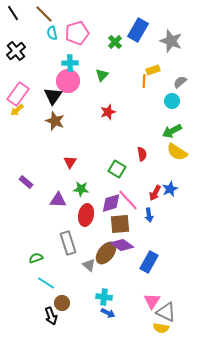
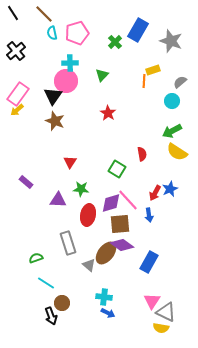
pink circle at (68, 81): moved 2 px left
red star at (108, 112): moved 1 px down; rotated 21 degrees counterclockwise
red ellipse at (86, 215): moved 2 px right
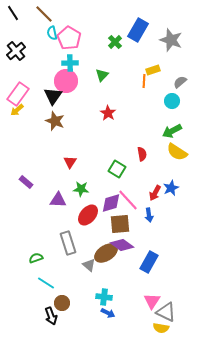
pink pentagon at (77, 33): moved 8 px left, 5 px down; rotated 25 degrees counterclockwise
gray star at (171, 41): moved 1 px up
blue star at (170, 189): moved 1 px right, 1 px up
red ellipse at (88, 215): rotated 30 degrees clockwise
brown ellipse at (106, 253): rotated 20 degrees clockwise
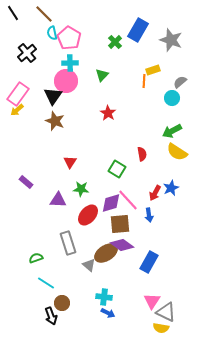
black cross at (16, 51): moved 11 px right, 2 px down
cyan circle at (172, 101): moved 3 px up
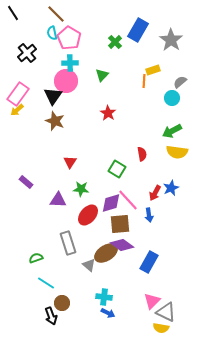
brown line at (44, 14): moved 12 px right
gray star at (171, 40): rotated 15 degrees clockwise
yellow semicircle at (177, 152): rotated 25 degrees counterclockwise
pink triangle at (152, 301): rotated 12 degrees clockwise
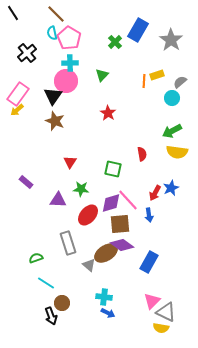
yellow rectangle at (153, 70): moved 4 px right, 5 px down
green square at (117, 169): moved 4 px left; rotated 18 degrees counterclockwise
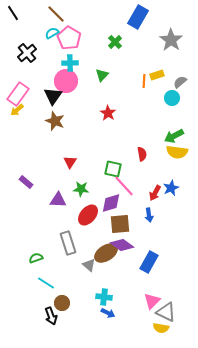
blue rectangle at (138, 30): moved 13 px up
cyan semicircle at (52, 33): rotated 72 degrees clockwise
green arrow at (172, 131): moved 2 px right, 5 px down
pink line at (128, 200): moved 4 px left, 14 px up
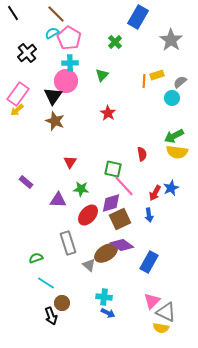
brown square at (120, 224): moved 5 px up; rotated 20 degrees counterclockwise
